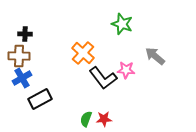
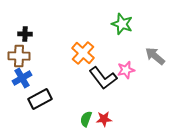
pink star: rotated 18 degrees counterclockwise
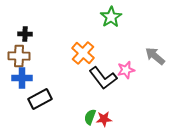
green star: moved 11 px left, 7 px up; rotated 20 degrees clockwise
blue cross: rotated 30 degrees clockwise
green semicircle: moved 4 px right, 2 px up
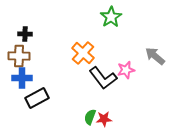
black rectangle: moved 3 px left, 1 px up
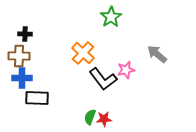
gray arrow: moved 2 px right, 2 px up
black L-shape: moved 1 px down
black rectangle: rotated 30 degrees clockwise
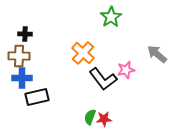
black rectangle: moved 1 px up; rotated 15 degrees counterclockwise
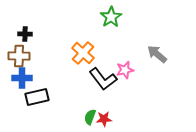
pink star: moved 1 px left
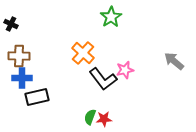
black cross: moved 14 px left, 10 px up; rotated 24 degrees clockwise
gray arrow: moved 17 px right, 7 px down
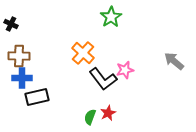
red star: moved 4 px right, 6 px up; rotated 21 degrees counterclockwise
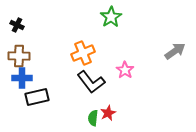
black cross: moved 6 px right, 1 px down
orange cross: rotated 25 degrees clockwise
gray arrow: moved 1 px right, 10 px up; rotated 105 degrees clockwise
pink star: rotated 24 degrees counterclockwise
black L-shape: moved 12 px left, 3 px down
green semicircle: moved 3 px right, 1 px down; rotated 14 degrees counterclockwise
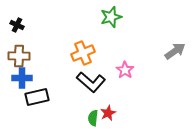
green star: rotated 15 degrees clockwise
black L-shape: rotated 12 degrees counterclockwise
